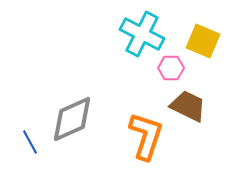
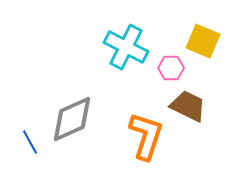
cyan cross: moved 16 px left, 13 px down
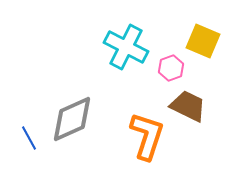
pink hexagon: rotated 20 degrees counterclockwise
orange L-shape: moved 1 px right
blue line: moved 1 px left, 4 px up
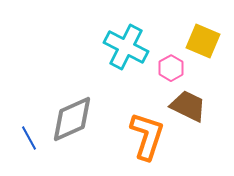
pink hexagon: rotated 10 degrees counterclockwise
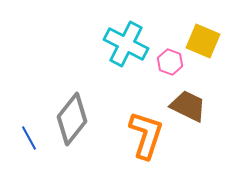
cyan cross: moved 3 px up
pink hexagon: moved 1 px left, 6 px up; rotated 10 degrees counterclockwise
gray diamond: rotated 27 degrees counterclockwise
orange L-shape: moved 1 px left, 1 px up
